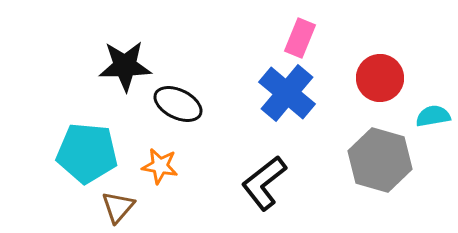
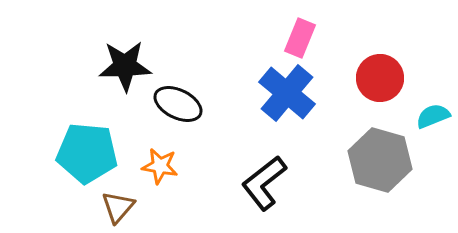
cyan semicircle: rotated 12 degrees counterclockwise
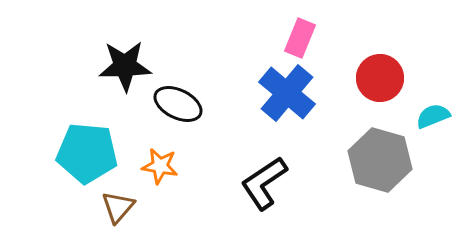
black L-shape: rotated 4 degrees clockwise
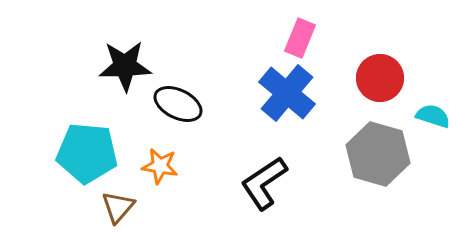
cyan semicircle: rotated 40 degrees clockwise
gray hexagon: moved 2 px left, 6 px up
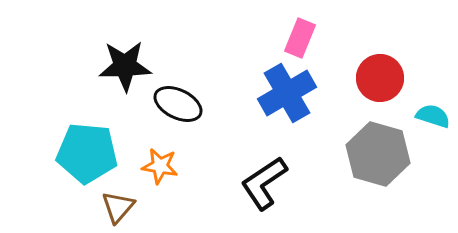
blue cross: rotated 20 degrees clockwise
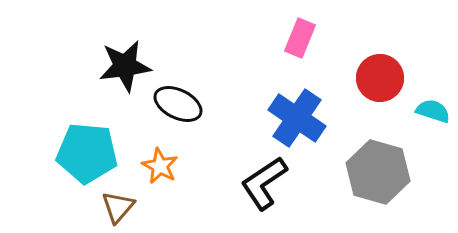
black star: rotated 6 degrees counterclockwise
blue cross: moved 10 px right, 25 px down; rotated 26 degrees counterclockwise
cyan semicircle: moved 5 px up
gray hexagon: moved 18 px down
orange star: rotated 18 degrees clockwise
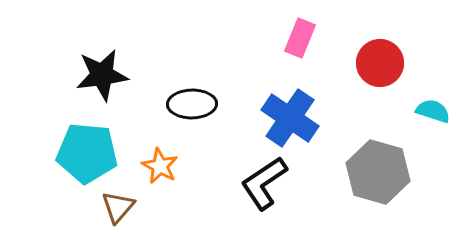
black star: moved 23 px left, 9 px down
red circle: moved 15 px up
black ellipse: moved 14 px right; rotated 27 degrees counterclockwise
blue cross: moved 7 px left
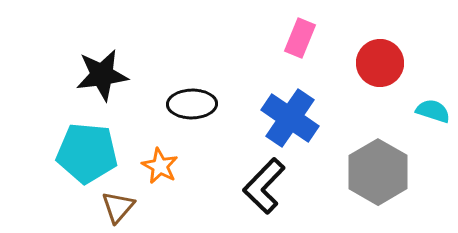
gray hexagon: rotated 14 degrees clockwise
black L-shape: moved 3 px down; rotated 12 degrees counterclockwise
